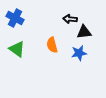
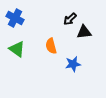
black arrow: rotated 48 degrees counterclockwise
orange semicircle: moved 1 px left, 1 px down
blue star: moved 6 px left, 11 px down
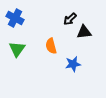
green triangle: rotated 30 degrees clockwise
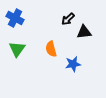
black arrow: moved 2 px left
orange semicircle: moved 3 px down
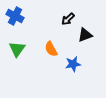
blue cross: moved 2 px up
black triangle: moved 1 px right, 3 px down; rotated 14 degrees counterclockwise
orange semicircle: rotated 14 degrees counterclockwise
